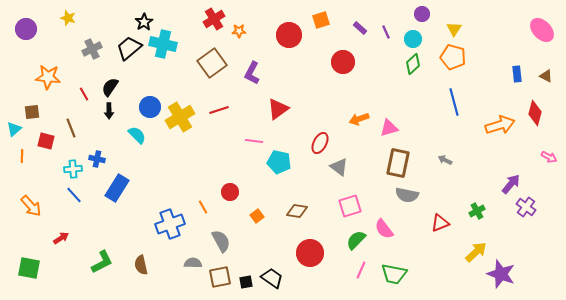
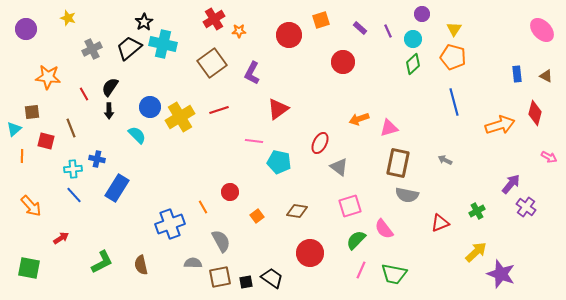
purple line at (386, 32): moved 2 px right, 1 px up
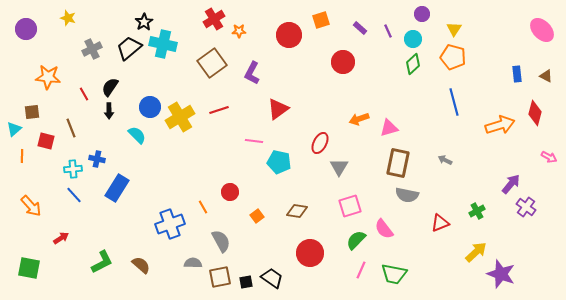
gray triangle at (339, 167): rotated 24 degrees clockwise
brown semicircle at (141, 265): rotated 144 degrees clockwise
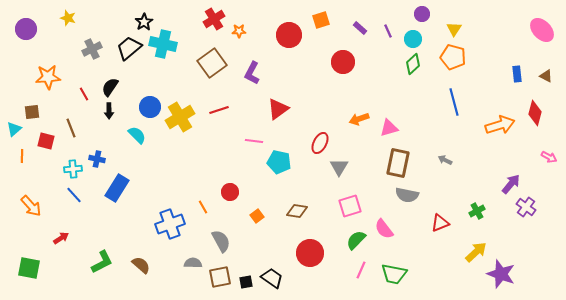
orange star at (48, 77): rotated 10 degrees counterclockwise
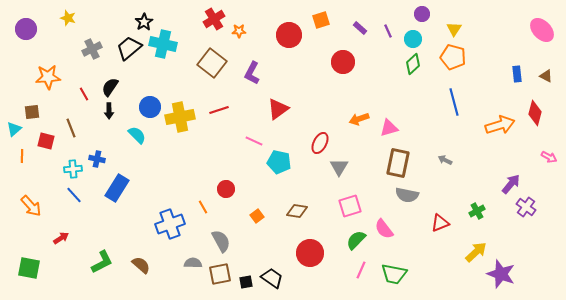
brown square at (212, 63): rotated 16 degrees counterclockwise
yellow cross at (180, 117): rotated 20 degrees clockwise
pink line at (254, 141): rotated 18 degrees clockwise
red circle at (230, 192): moved 4 px left, 3 px up
brown square at (220, 277): moved 3 px up
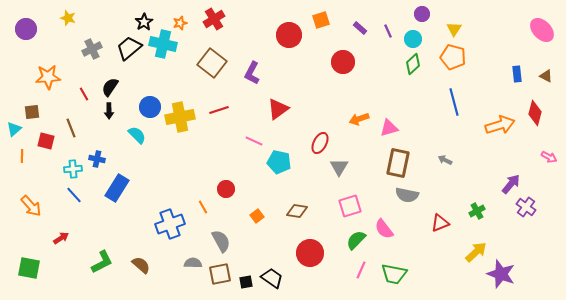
orange star at (239, 31): moved 59 px left, 8 px up; rotated 16 degrees counterclockwise
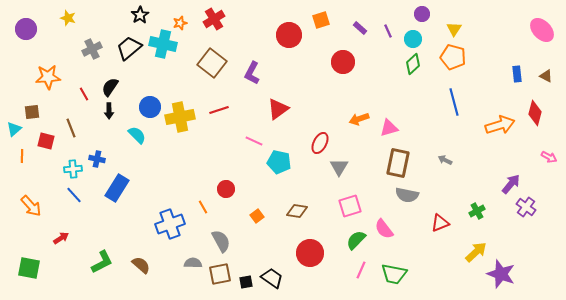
black star at (144, 22): moved 4 px left, 7 px up
